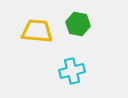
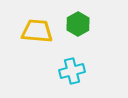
green hexagon: rotated 20 degrees clockwise
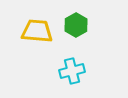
green hexagon: moved 2 px left, 1 px down
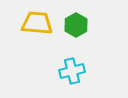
yellow trapezoid: moved 8 px up
